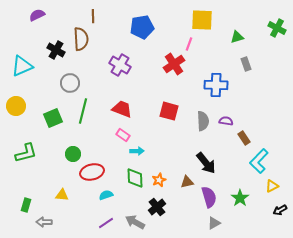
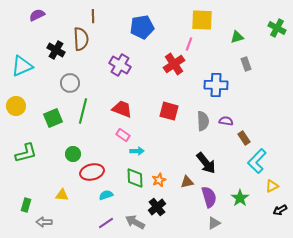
cyan L-shape at (259, 161): moved 2 px left
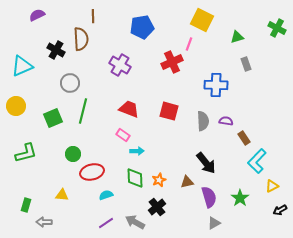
yellow square at (202, 20): rotated 25 degrees clockwise
red cross at (174, 64): moved 2 px left, 2 px up; rotated 10 degrees clockwise
red trapezoid at (122, 109): moved 7 px right
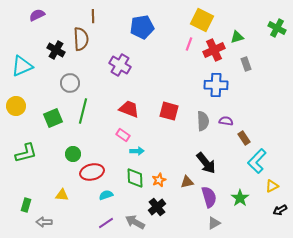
red cross at (172, 62): moved 42 px right, 12 px up
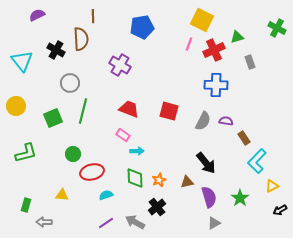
gray rectangle at (246, 64): moved 4 px right, 2 px up
cyan triangle at (22, 66): moved 5 px up; rotated 45 degrees counterclockwise
gray semicircle at (203, 121): rotated 30 degrees clockwise
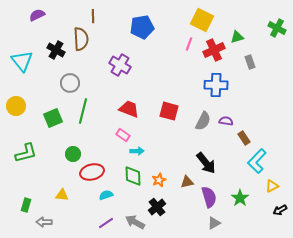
green diamond at (135, 178): moved 2 px left, 2 px up
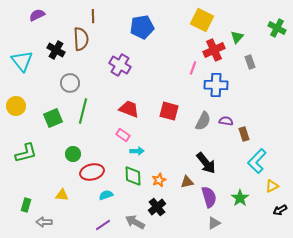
green triangle at (237, 37): rotated 32 degrees counterclockwise
pink line at (189, 44): moved 4 px right, 24 px down
brown rectangle at (244, 138): moved 4 px up; rotated 16 degrees clockwise
purple line at (106, 223): moved 3 px left, 2 px down
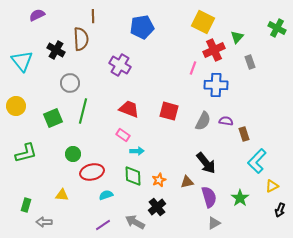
yellow square at (202, 20): moved 1 px right, 2 px down
black arrow at (280, 210): rotated 40 degrees counterclockwise
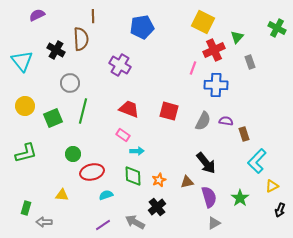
yellow circle at (16, 106): moved 9 px right
green rectangle at (26, 205): moved 3 px down
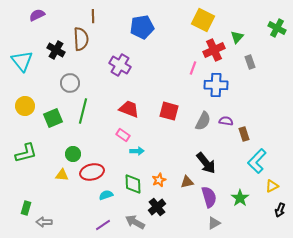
yellow square at (203, 22): moved 2 px up
green diamond at (133, 176): moved 8 px down
yellow triangle at (62, 195): moved 20 px up
